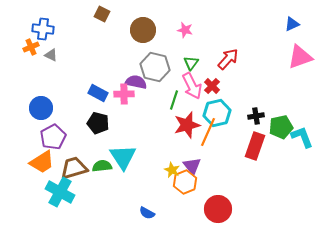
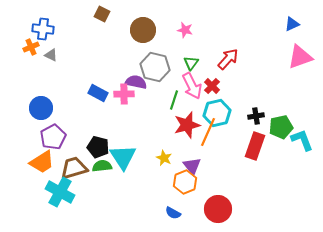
black pentagon: moved 24 px down
cyan L-shape: moved 3 px down
yellow star: moved 8 px left, 12 px up
blue semicircle: moved 26 px right
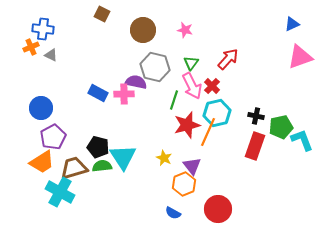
black cross: rotated 21 degrees clockwise
orange hexagon: moved 1 px left, 2 px down
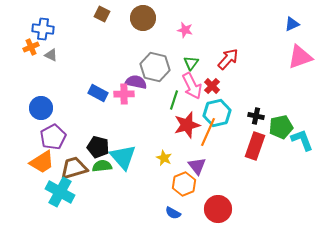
brown circle: moved 12 px up
cyan triangle: rotated 8 degrees counterclockwise
purple triangle: moved 5 px right
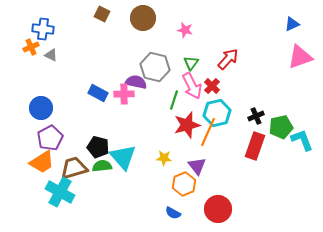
black cross: rotated 35 degrees counterclockwise
purple pentagon: moved 3 px left, 1 px down
yellow star: rotated 21 degrees counterclockwise
